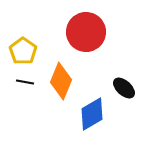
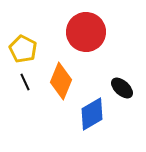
yellow pentagon: moved 2 px up; rotated 8 degrees counterclockwise
black line: rotated 54 degrees clockwise
black ellipse: moved 2 px left
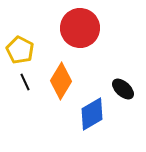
red circle: moved 6 px left, 4 px up
yellow pentagon: moved 3 px left, 1 px down
orange diamond: rotated 9 degrees clockwise
black ellipse: moved 1 px right, 1 px down
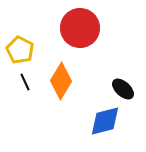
blue diamond: moved 13 px right, 7 px down; rotated 16 degrees clockwise
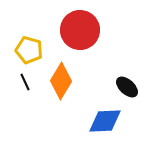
red circle: moved 2 px down
yellow pentagon: moved 9 px right; rotated 12 degrees counterclockwise
black ellipse: moved 4 px right, 2 px up
blue diamond: rotated 12 degrees clockwise
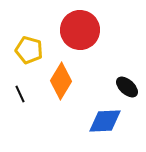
black line: moved 5 px left, 12 px down
